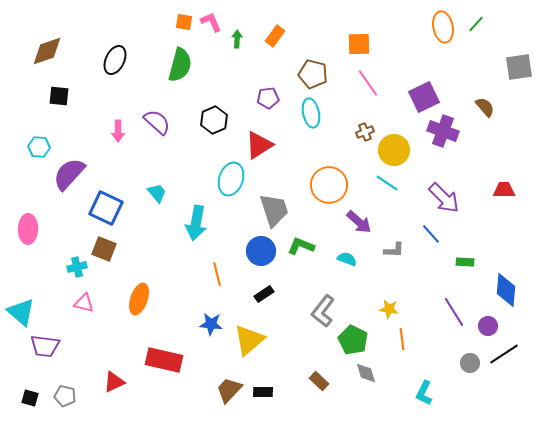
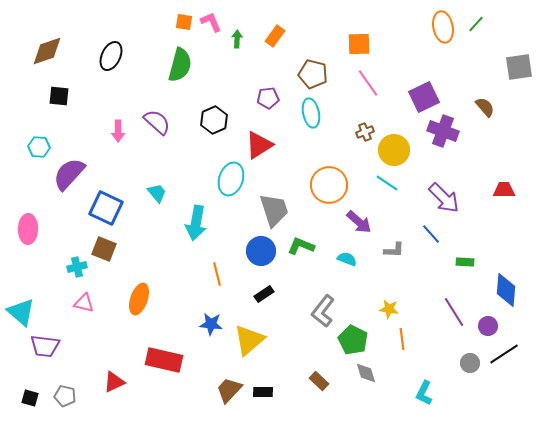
black ellipse at (115, 60): moved 4 px left, 4 px up
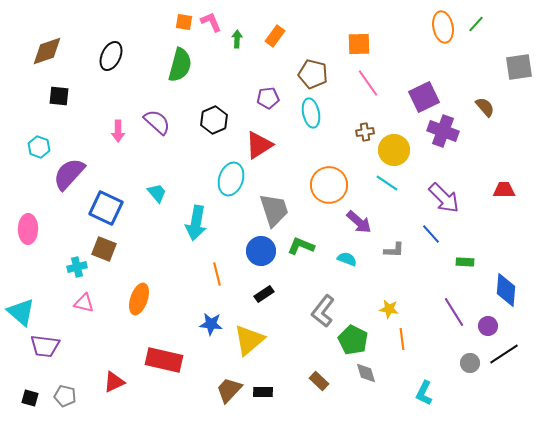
brown cross at (365, 132): rotated 12 degrees clockwise
cyan hexagon at (39, 147): rotated 15 degrees clockwise
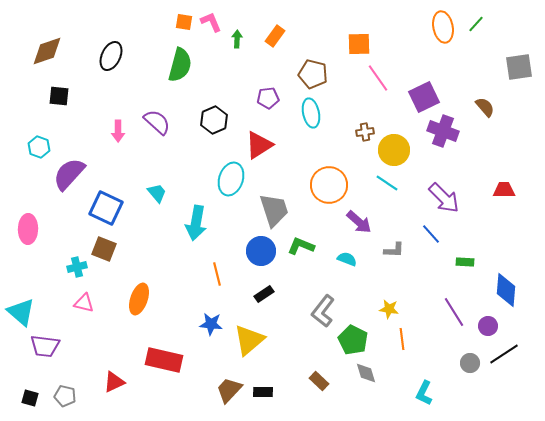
pink line at (368, 83): moved 10 px right, 5 px up
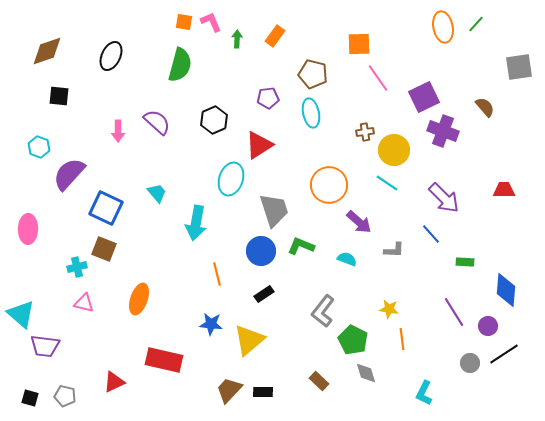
cyan triangle at (21, 312): moved 2 px down
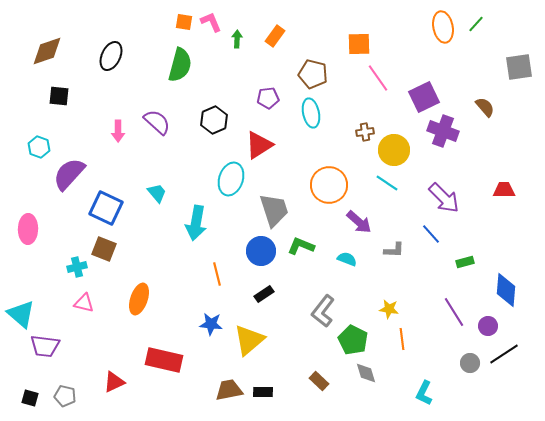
green rectangle at (465, 262): rotated 18 degrees counterclockwise
brown trapezoid at (229, 390): rotated 36 degrees clockwise
